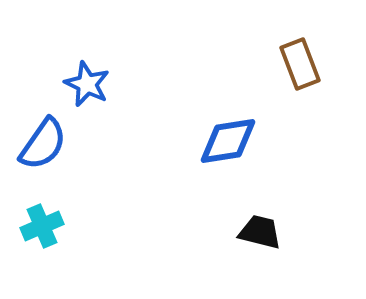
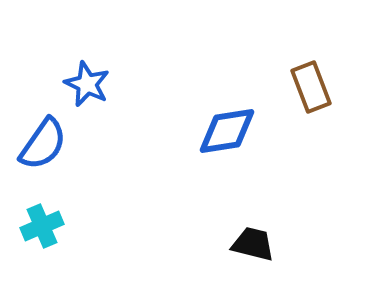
brown rectangle: moved 11 px right, 23 px down
blue diamond: moved 1 px left, 10 px up
black trapezoid: moved 7 px left, 12 px down
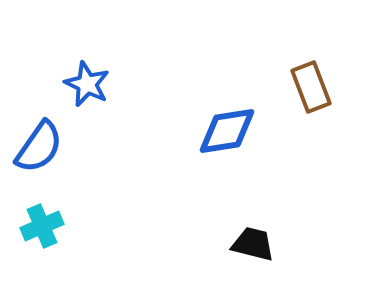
blue semicircle: moved 4 px left, 3 px down
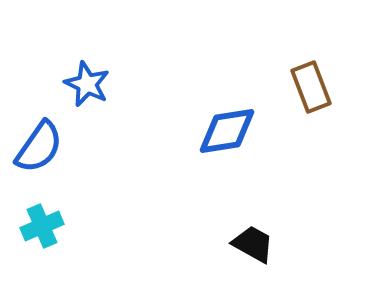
black trapezoid: rotated 15 degrees clockwise
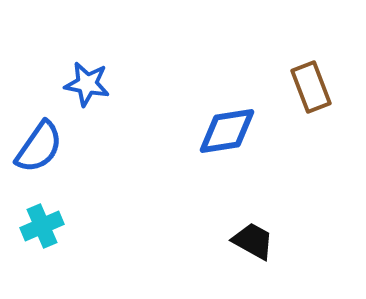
blue star: rotated 15 degrees counterclockwise
black trapezoid: moved 3 px up
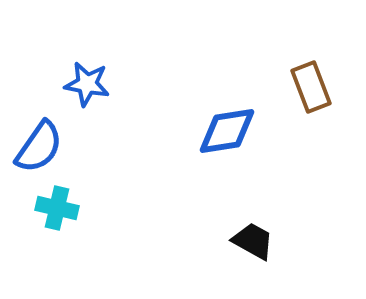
cyan cross: moved 15 px right, 18 px up; rotated 36 degrees clockwise
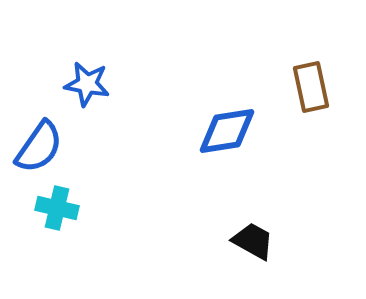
brown rectangle: rotated 9 degrees clockwise
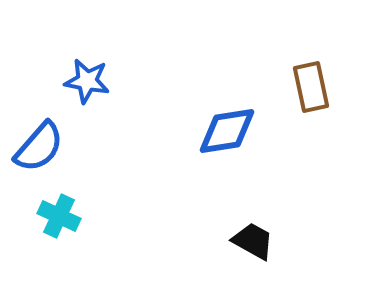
blue star: moved 3 px up
blue semicircle: rotated 6 degrees clockwise
cyan cross: moved 2 px right, 8 px down; rotated 12 degrees clockwise
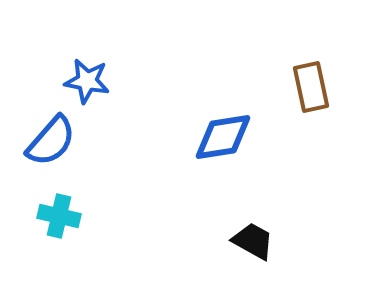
blue diamond: moved 4 px left, 6 px down
blue semicircle: moved 12 px right, 6 px up
cyan cross: rotated 12 degrees counterclockwise
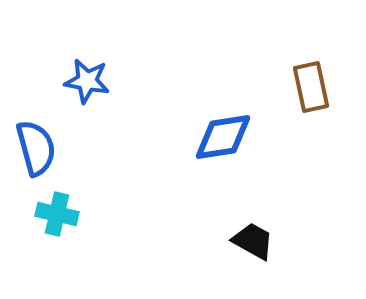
blue semicircle: moved 15 px left, 7 px down; rotated 56 degrees counterclockwise
cyan cross: moved 2 px left, 2 px up
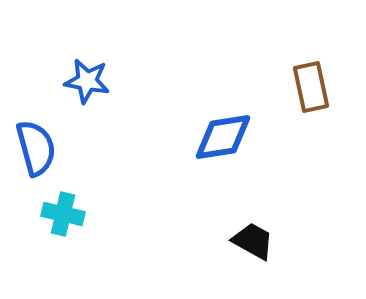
cyan cross: moved 6 px right
